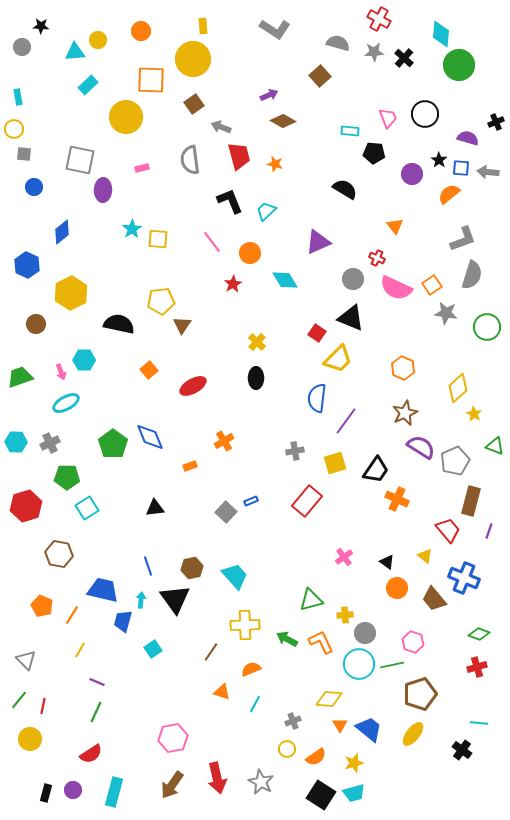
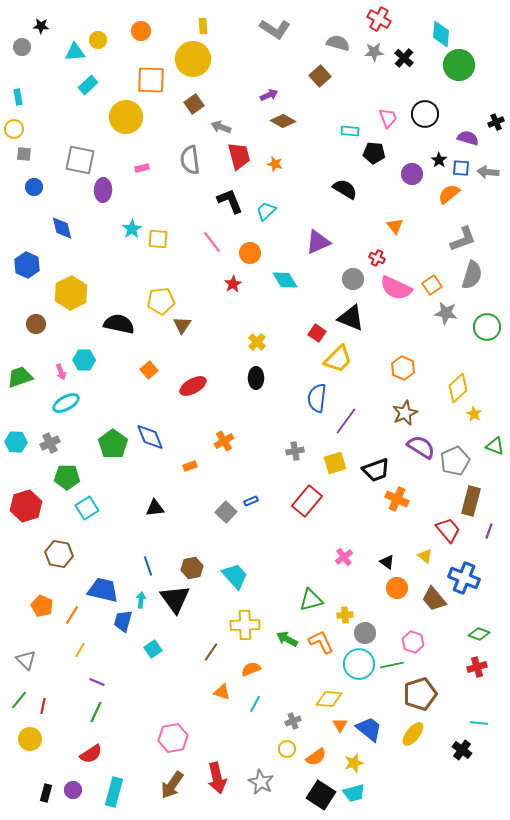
blue diamond at (62, 232): moved 4 px up; rotated 65 degrees counterclockwise
black trapezoid at (376, 470): rotated 36 degrees clockwise
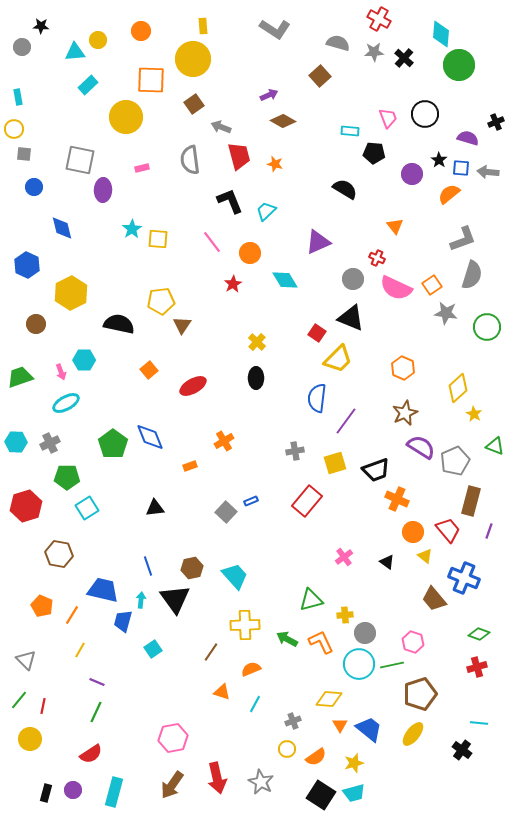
orange circle at (397, 588): moved 16 px right, 56 px up
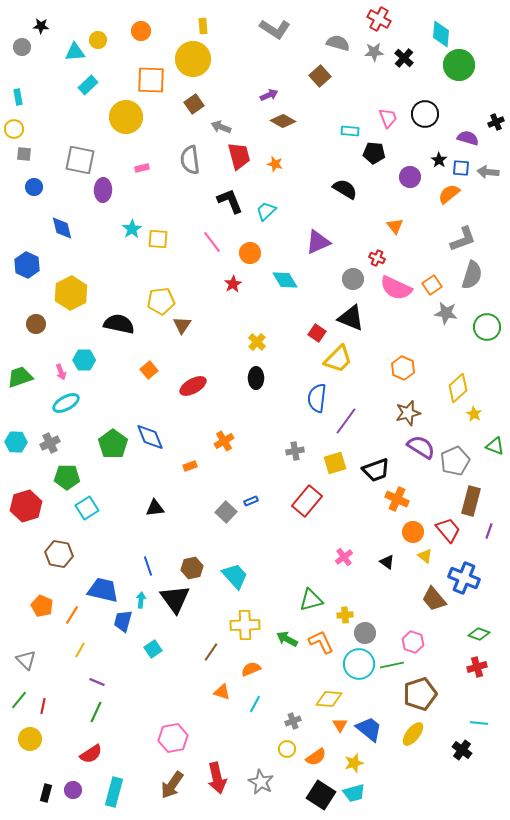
purple circle at (412, 174): moved 2 px left, 3 px down
brown star at (405, 413): moved 3 px right; rotated 10 degrees clockwise
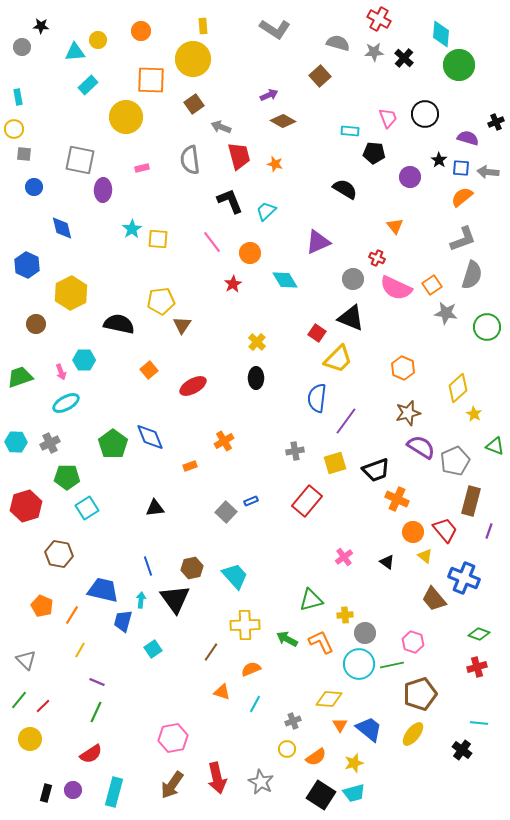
orange semicircle at (449, 194): moved 13 px right, 3 px down
red trapezoid at (448, 530): moved 3 px left
red line at (43, 706): rotated 35 degrees clockwise
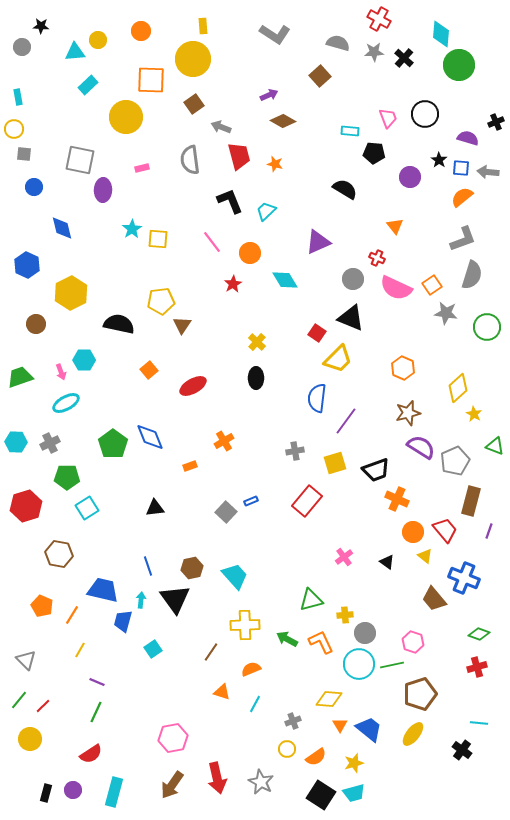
gray L-shape at (275, 29): moved 5 px down
